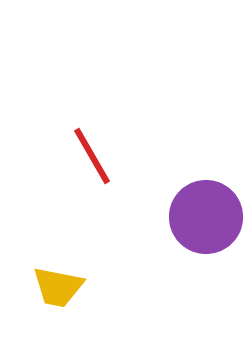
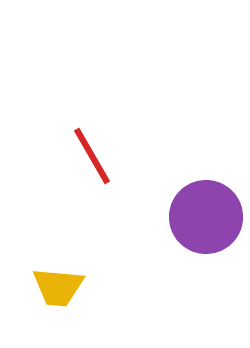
yellow trapezoid: rotated 6 degrees counterclockwise
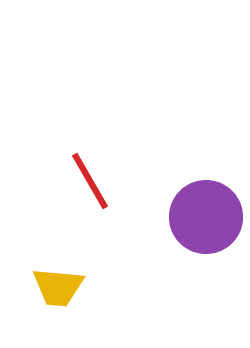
red line: moved 2 px left, 25 px down
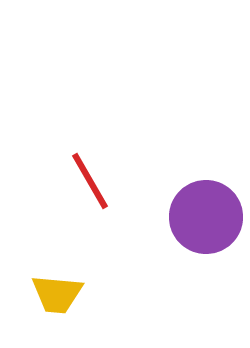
yellow trapezoid: moved 1 px left, 7 px down
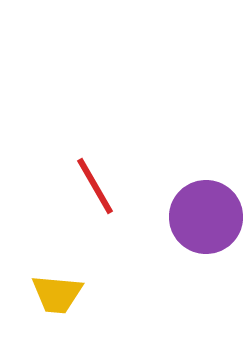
red line: moved 5 px right, 5 px down
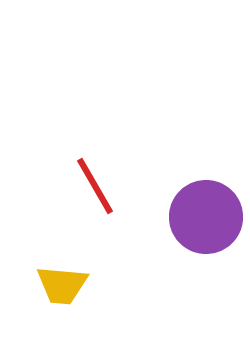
yellow trapezoid: moved 5 px right, 9 px up
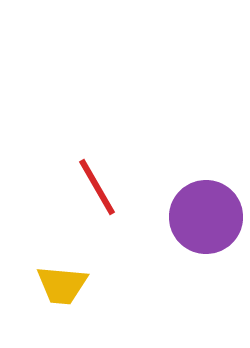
red line: moved 2 px right, 1 px down
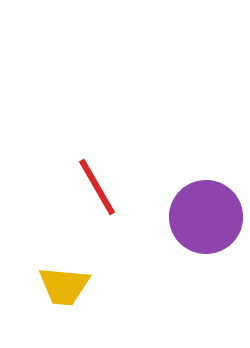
yellow trapezoid: moved 2 px right, 1 px down
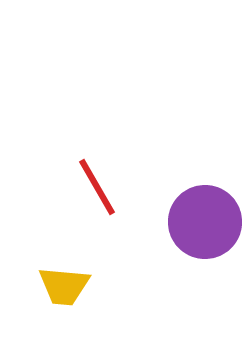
purple circle: moved 1 px left, 5 px down
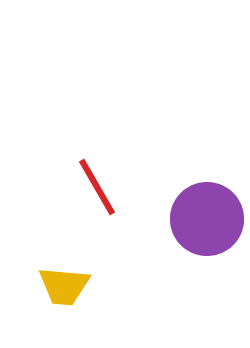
purple circle: moved 2 px right, 3 px up
